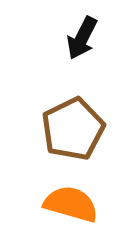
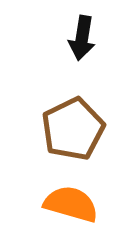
black arrow: rotated 18 degrees counterclockwise
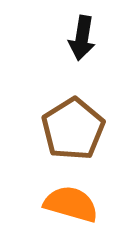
brown pentagon: rotated 6 degrees counterclockwise
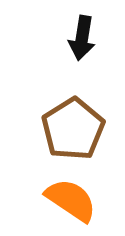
orange semicircle: moved 4 px up; rotated 18 degrees clockwise
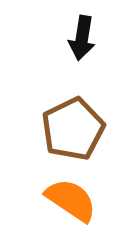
brown pentagon: rotated 6 degrees clockwise
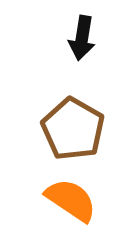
brown pentagon: rotated 16 degrees counterclockwise
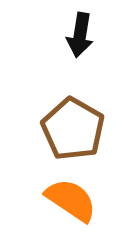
black arrow: moved 2 px left, 3 px up
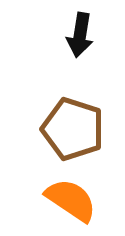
brown pentagon: rotated 12 degrees counterclockwise
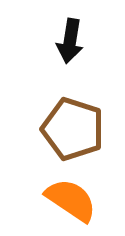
black arrow: moved 10 px left, 6 px down
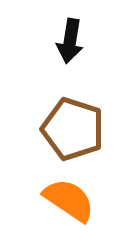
orange semicircle: moved 2 px left
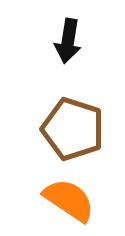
black arrow: moved 2 px left
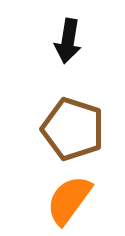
orange semicircle: rotated 88 degrees counterclockwise
